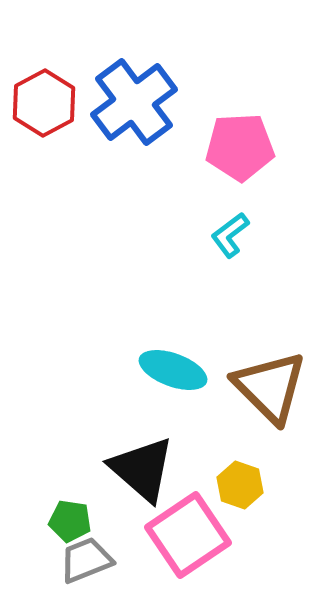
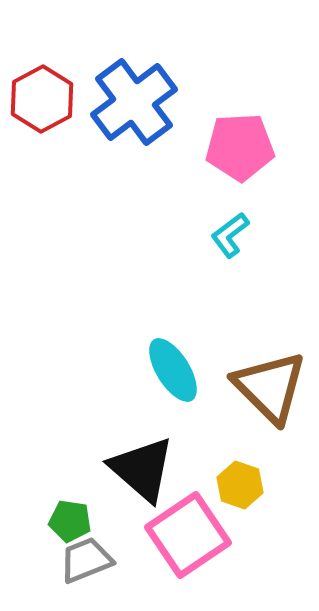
red hexagon: moved 2 px left, 4 px up
cyan ellipse: rotated 38 degrees clockwise
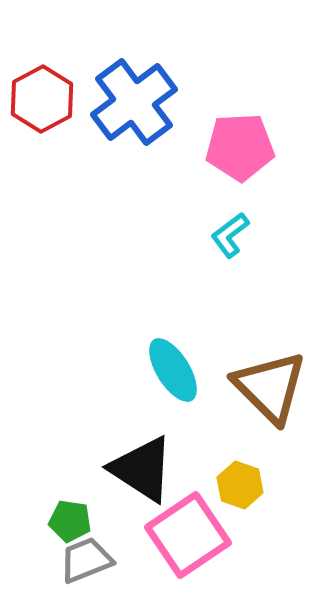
black triangle: rotated 8 degrees counterclockwise
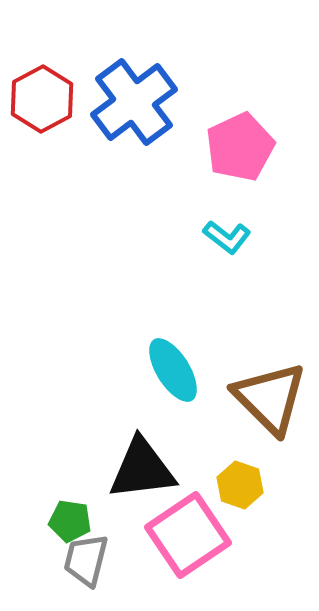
pink pentagon: rotated 22 degrees counterclockwise
cyan L-shape: moved 3 px left, 2 px down; rotated 105 degrees counterclockwise
brown triangle: moved 11 px down
black triangle: rotated 40 degrees counterclockwise
gray trapezoid: rotated 54 degrees counterclockwise
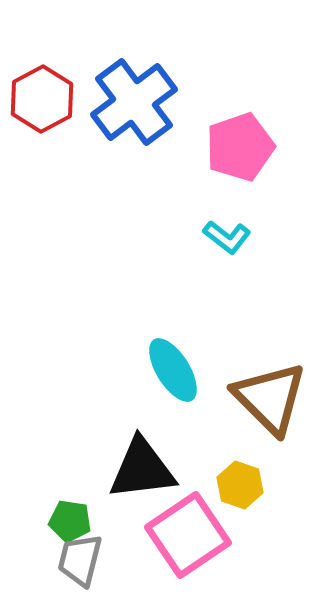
pink pentagon: rotated 6 degrees clockwise
gray trapezoid: moved 6 px left
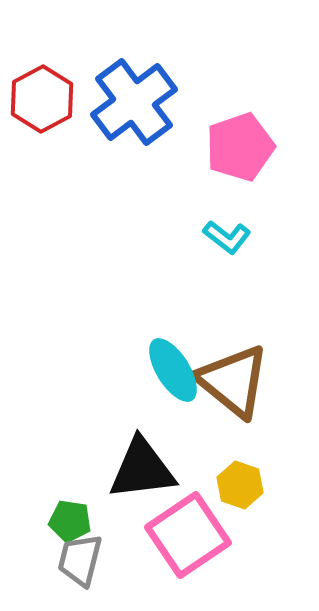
brown triangle: moved 37 px left, 17 px up; rotated 6 degrees counterclockwise
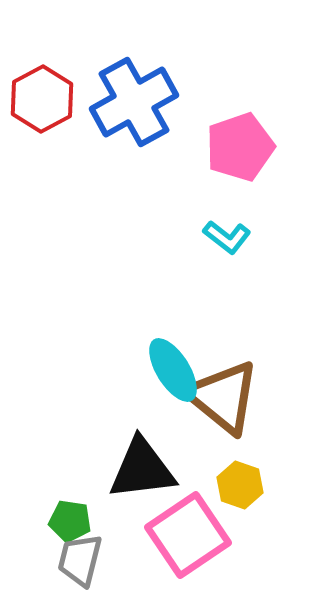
blue cross: rotated 8 degrees clockwise
brown triangle: moved 10 px left, 16 px down
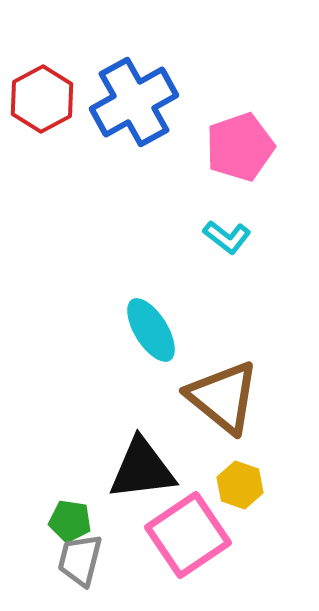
cyan ellipse: moved 22 px left, 40 px up
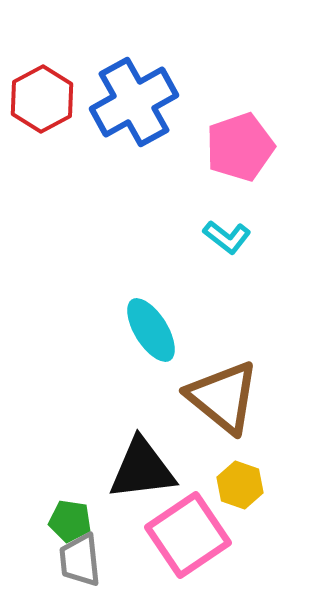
gray trapezoid: rotated 20 degrees counterclockwise
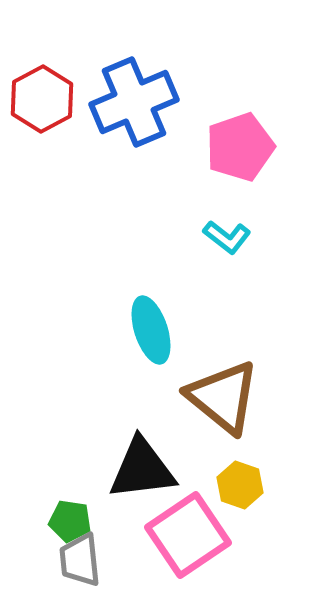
blue cross: rotated 6 degrees clockwise
cyan ellipse: rotated 14 degrees clockwise
